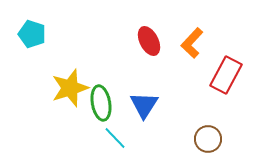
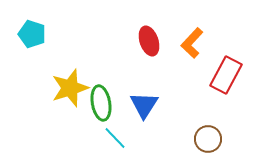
red ellipse: rotated 8 degrees clockwise
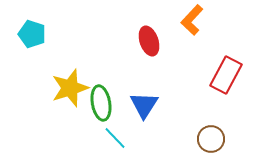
orange L-shape: moved 23 px up
brown circle: moved 3 px right
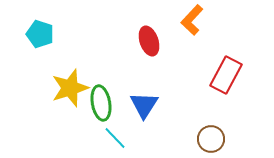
cyan pentagon: moved 8 px right
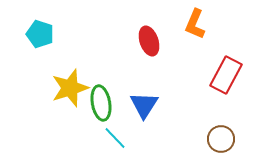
orange L-shape: moved 3 px right, 4 px down; rotated 20 degrees counterclockwise
brown circle: moved 10 px right
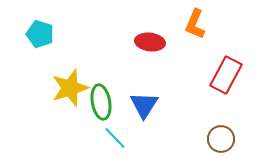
red ellipse: moved 1 px right, 1 px down; rotated 64 degrees counterclockwise
green ellipse: moved 1 px up
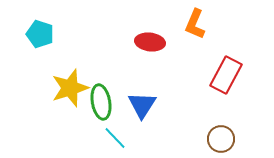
blue triangle: moved 2 px left
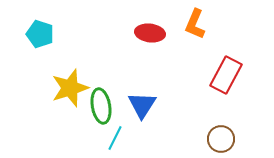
red ellipse: moved 9 px up
green ellipse: moved 4 px down
cyan line: rotated 70 degrees clockwise
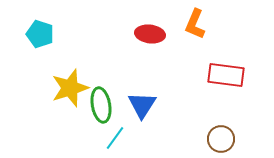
red ellipse: moved 1 px down
red rectangle: rotated 69 degrees clockwise
green ellipse: moved 1 px up
cyan line: rotated 10 degrees clockwise
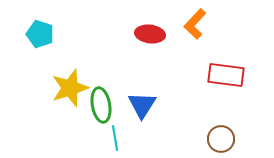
orange L-shape: rotated 20 degrees clockwise
cyan line: rotated 45 degrees counterclockwise
